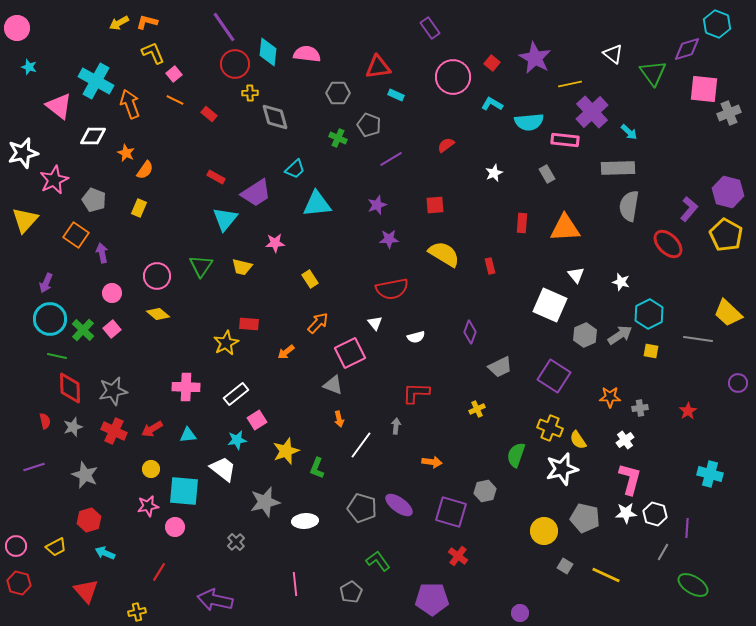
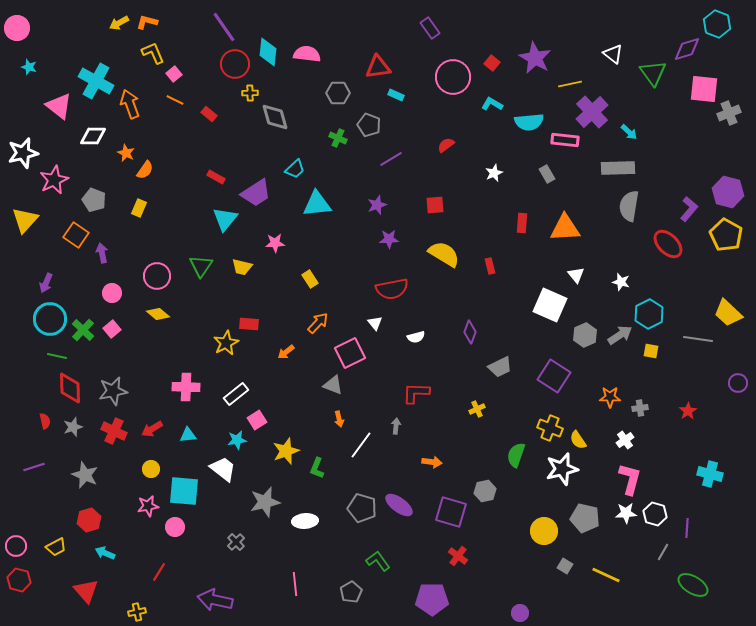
red hexagon at (19, 583): moved 3 px up
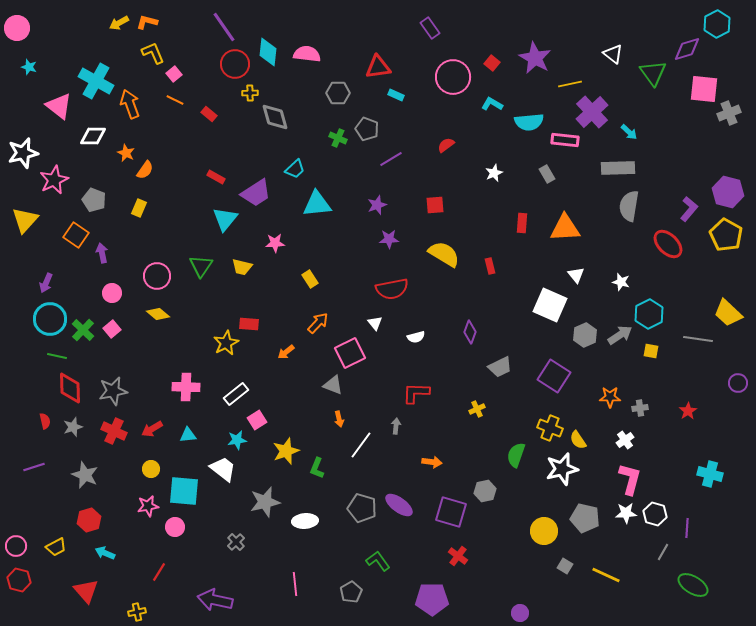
cyan hexagon at (717, 24): rotated 12 degrees clockwise
gray pentagon at (369, 125): moved 2 px left, 4 px down
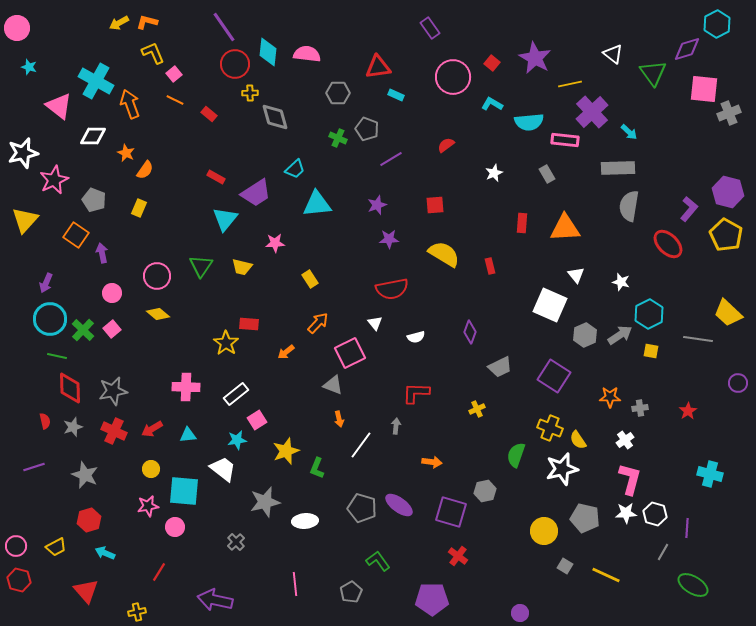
yellow star at (226, 343): rotated 10 degrees counterclockwise
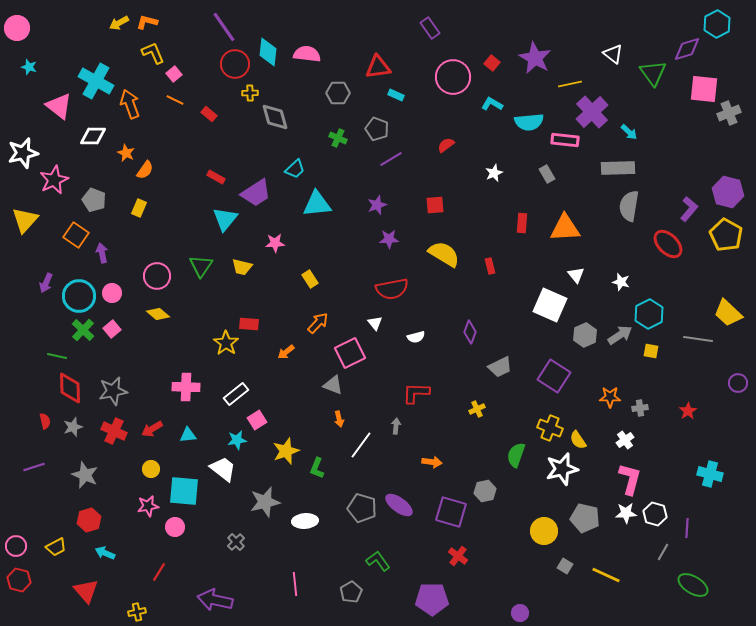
gray pentagon at (367, 129): moved 10 px right
cyan circle at (50, 319): moved 29 px right, 23 px up
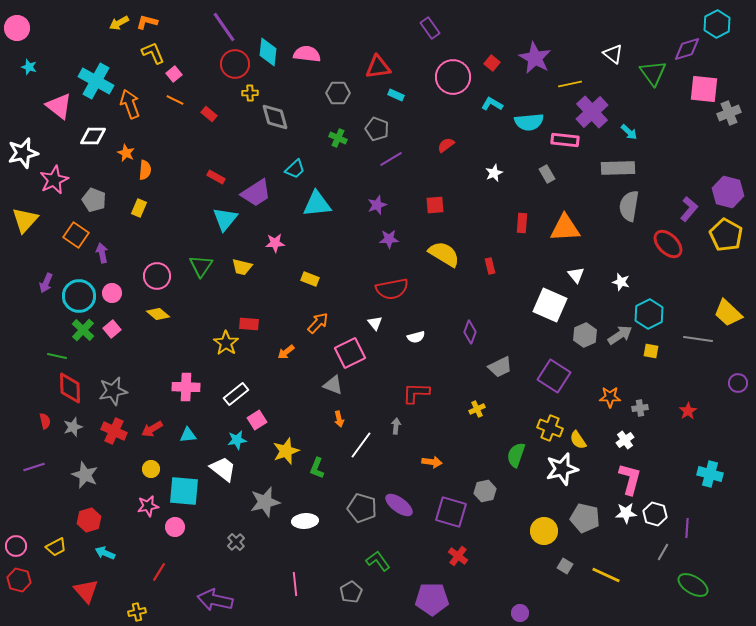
orange semicircle at (145, 170): rotated 30 degrees counterclockwise
yellow rectangle at (310, 279): rotated 36 degrees counterclockwise
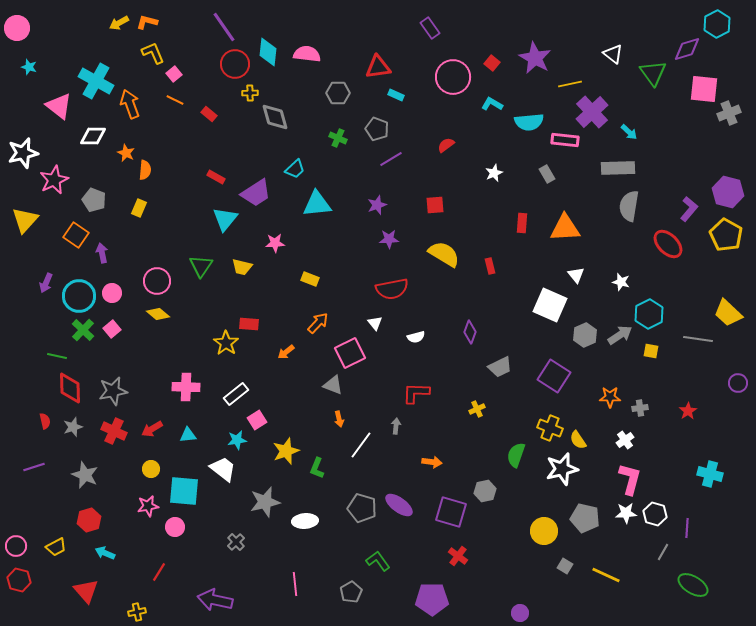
pink circle at (157, 276): moved 5 px down
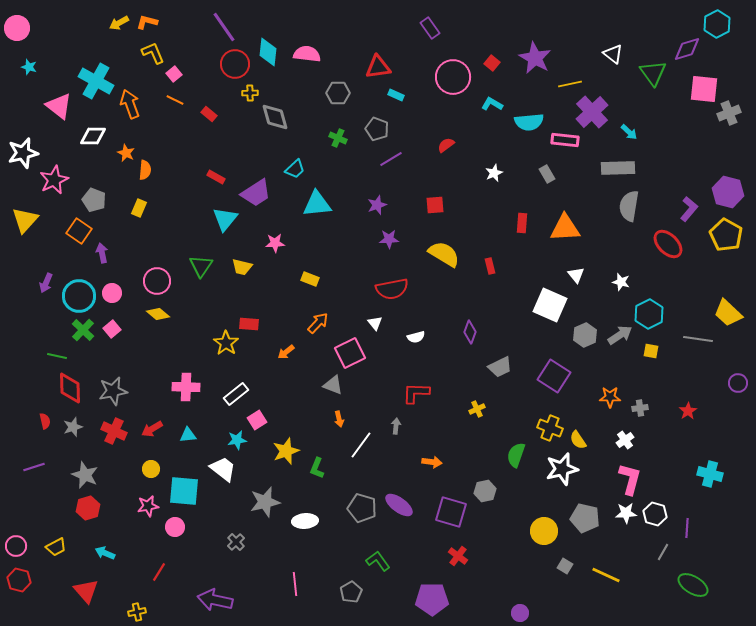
orange square at (76, 235): moved 3 px right, 4 px up
red hexagon at (89, 520): moved 1 px left, 12 px up
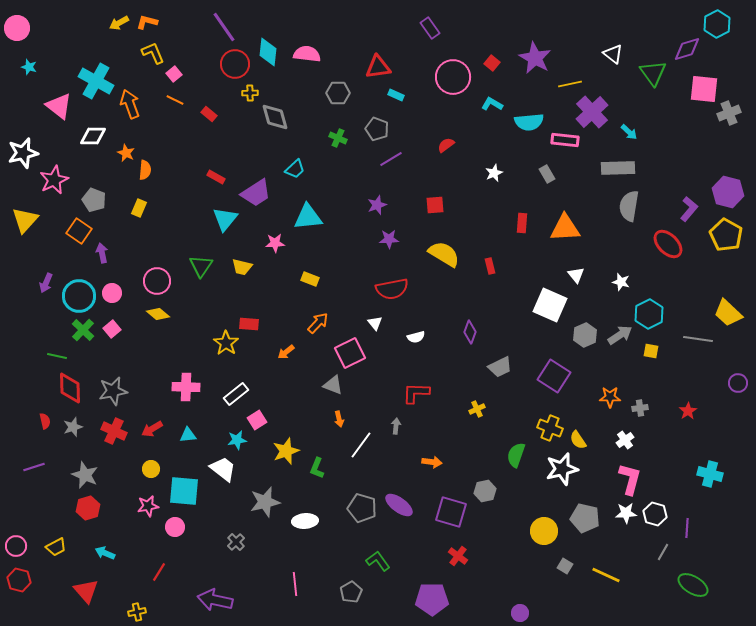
cyan triangle at (317, 204): moved 9 px left, 13 px down
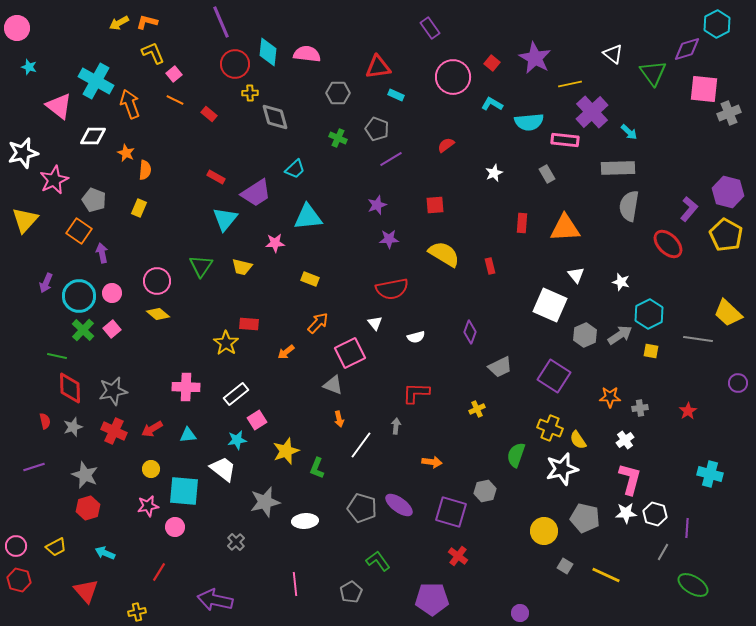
purple line at (224, 27): moved 3 px left, 5 px up; rotated 12 degrees clockwise
